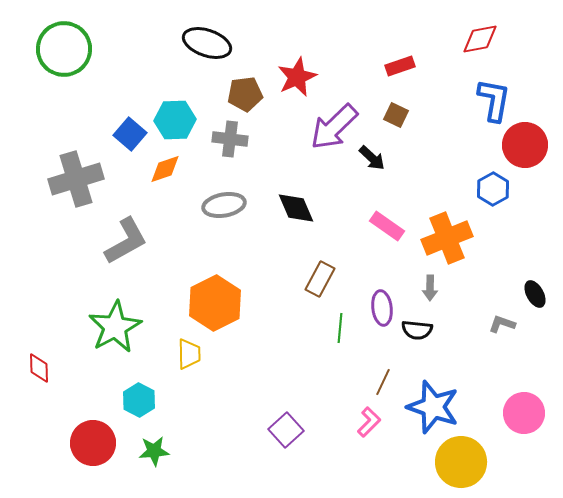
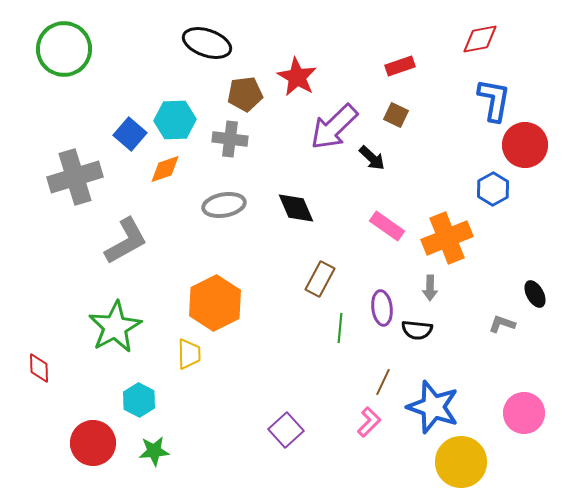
red star at (297, 77): rotated 18 degrees counterclockwise
gray cross at (76, 179): moved 1 px left, 2 px up
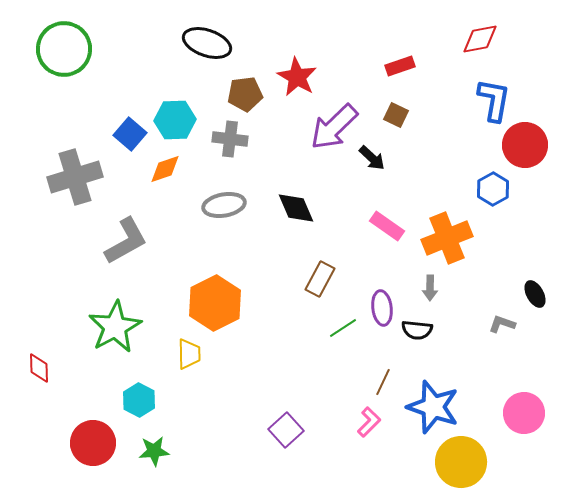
green line at (340, 328): moved 3 px right; rotated 52 degrees clockwise
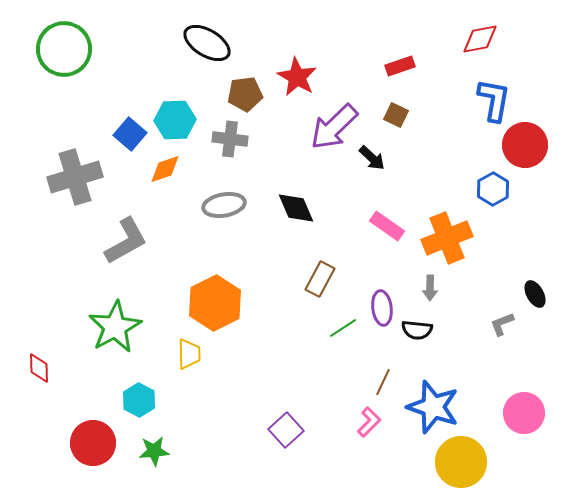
black ellipse at (207, 43): rotated 12 degrees clockwise
gray L-shape at (502, 324): rotated 40 degrees counterclockwise
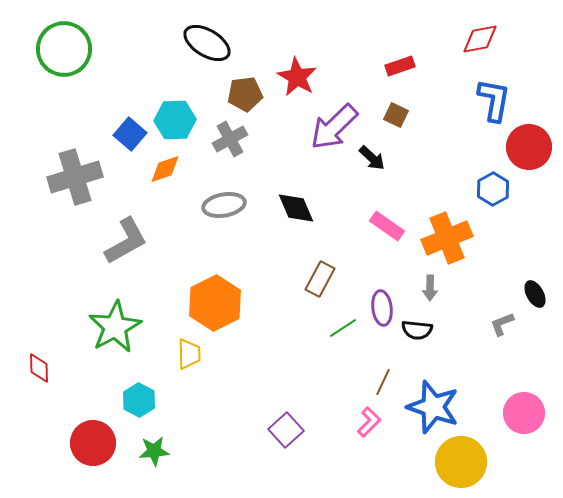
gray cross at (230, 139): rotated 36 degrees counterclockwise
red circle at (525, 145): moved 4 px right, 2 px down
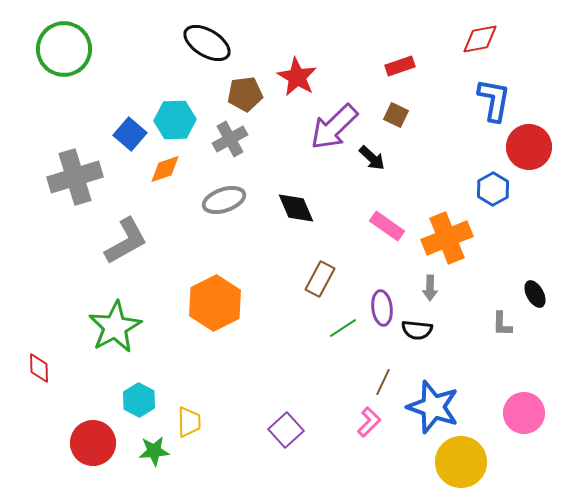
gray ellipse at (224, 205): moved 5 px up; rotated 9 degrees counterclockwise
gray L-shape at (502, 324): rotated 68 degrees counterclockwise
yellow trapezoid at (189, 354): moved 68 px down
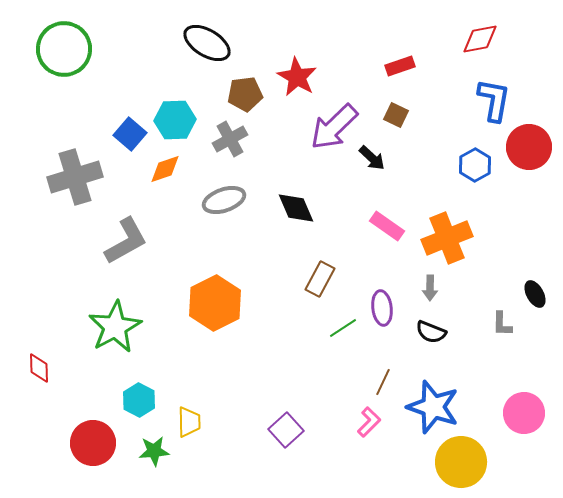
blue hexagon at (493, 189): moved 18 px left, 24 px up
black semicircle at (417, 330): moved 14 px right, 2 px down; rotated 16 degrees clockwise
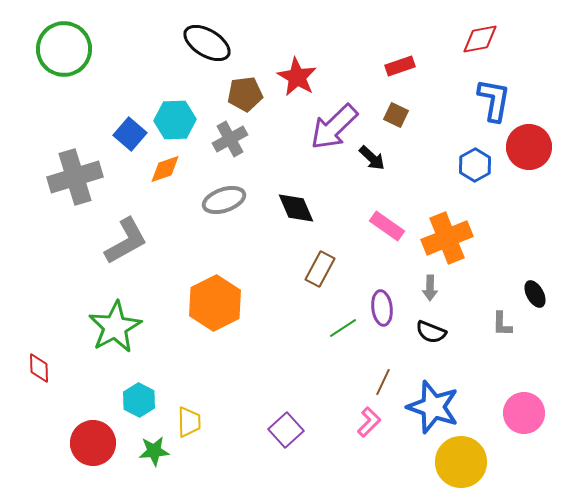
brown rectangle at (320, 279): moved 10 px up
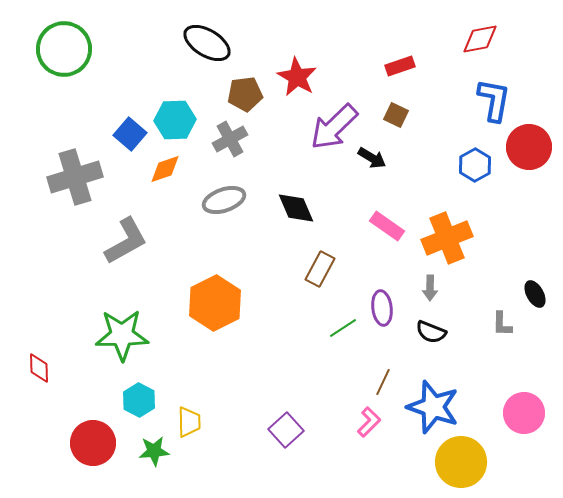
black arrow at (372, 158): rotated 12 degrees counterclockwise
green star at (115, 327): moved 7 px right, 8 px down; rotated 28 degrees clockwise
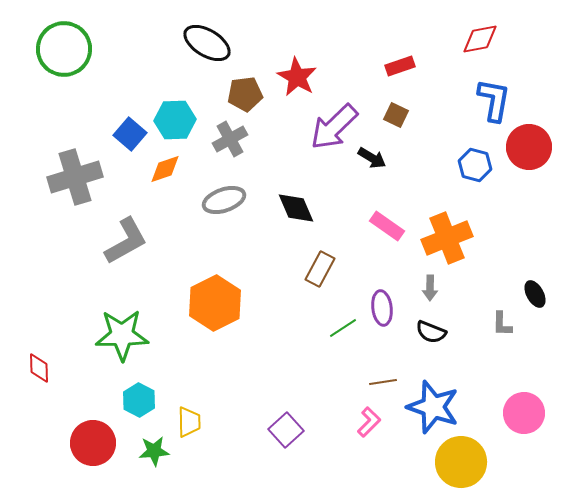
blue hexagon at (475, 165): rotated 16 degrees counterclockwise
brown line at (383, 382): rotated 56 degrees clockwise
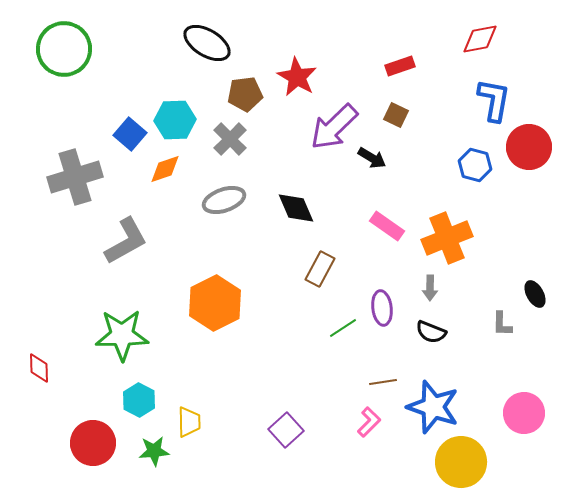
gray cross at (230, 139): rotated 16 degrees counterclockwise
